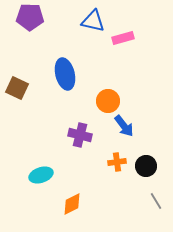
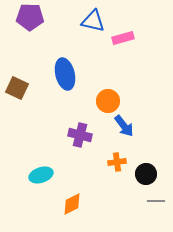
black circle: moved 8 px down
gray line: rotated 60 degrees counterclockwise
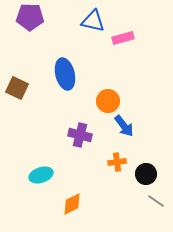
gray line: rotated 36 degrees clockwise
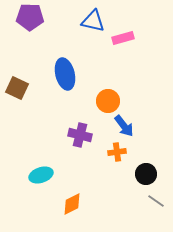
orange cross: moved 10 px up
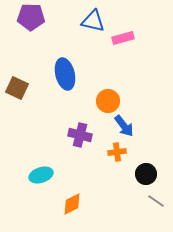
purple pentagon: moved 1 px right
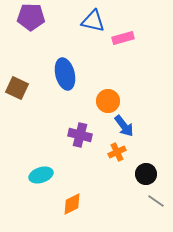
orange cross: rotated 18 degrees counterclockwise
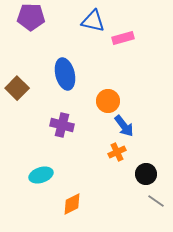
brown square: rotated 20 degrees clockwise
purple cross: moved 18 px left, 10 px up
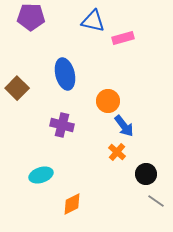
orange cross: rotated 24 degrees counterclockwise
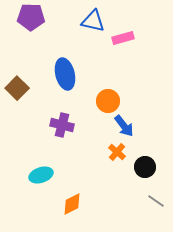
black circle: moved 1 px left, 7 px up
